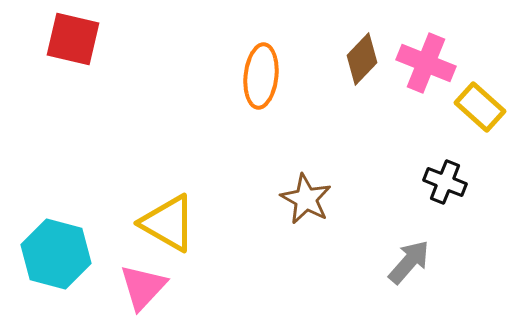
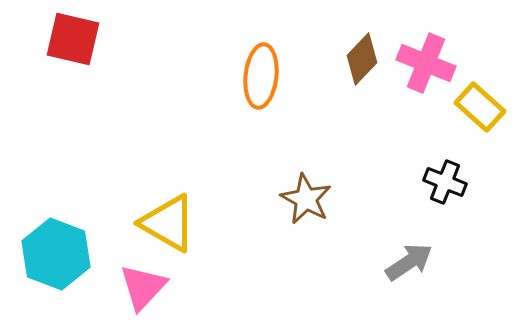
cyan hexagon: rotated 6 degrees clockwise
gray arrow: rotated 15 degrees clockwise
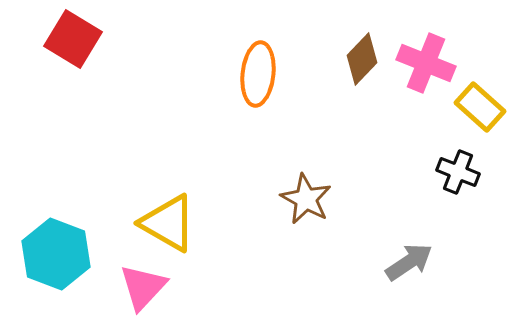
red square: rotated 18 degrees clockwise
orange ellipse: moved 3 px left, 2 px up
black cross: moved 13 px right, 10 px up
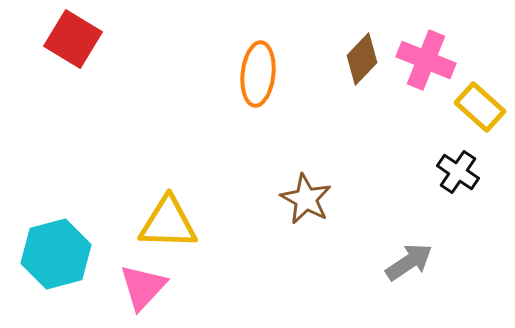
pink cross: moved 3 px up
black cross: rotated 12 degrees clockwise
yellow triangle: rotated 28 degrees counterclockwise
cyan hexagon: rotated 24 degrees clockwise
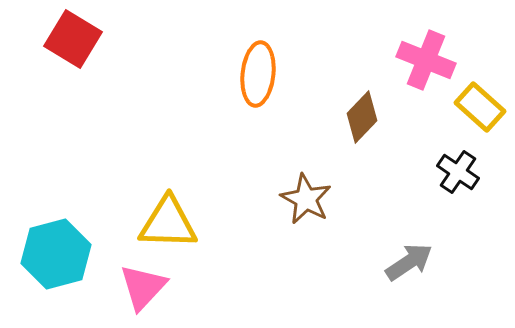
brown diamond: moved 58 px down
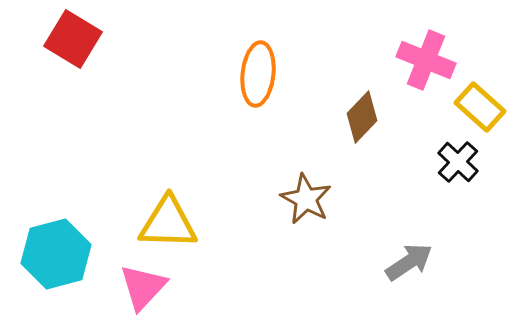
black cross: moved 10 px up; rotated 9 degrees clockwise
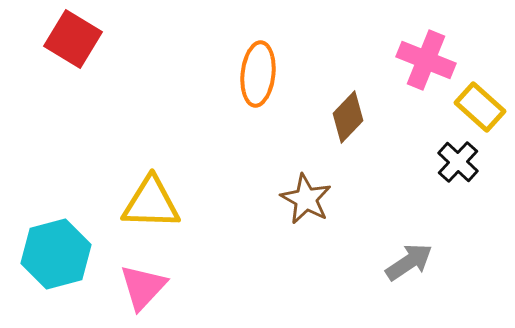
brown diamond: moved 14 px left
yellow triangle: moved 17 px left, 20 px up
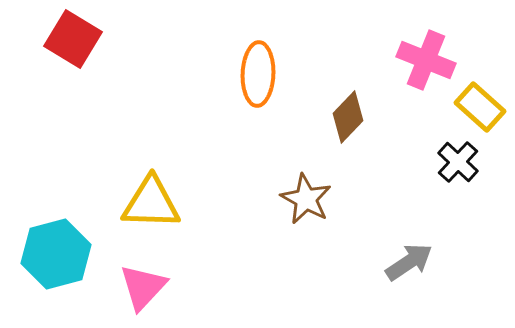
orange ellipse: rotated 4 degrees counterclockwise
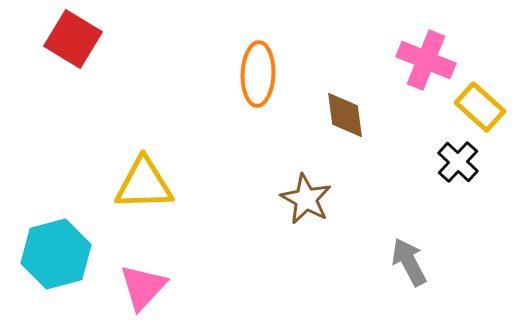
brown diamond: moved 3 px left, 2 px up; rotated 51 degrees counterclockwise
yellow triangle: moved 7 px left, 19 px up; rotated 4 degrees counterclockwise
gray arrow: rotated 84 degrees counterclockwise
